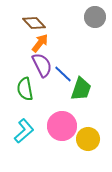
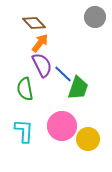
green trapezoid: moved 3 px left, 1 px up
cyan L-shape: rotated 45 degrees counterclockwise
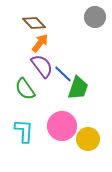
purple semicircle: moved 1 px down; rotated 10 degrees counterclockwise
green semicircle: rotated 25 degrees counterclockwise
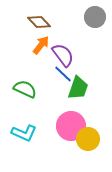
brown diamond: moved 5 px right, 1 px up
orange arrow: moved 1 px right, 2 px down
purple semicircle: moved 21 px right, 11 px up
green semicircle: rotated 150 degrees clockwise
pink circle: moved 9 px right
cyan L-shape: moved 2 px down; rotated 110 degrees clockwise
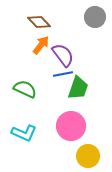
blue line: rotated 54 degrees counterclockwise
yellow circle: moved 17 px down
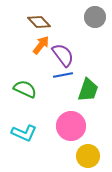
blue line: moved 1 px down
green trapezoid: moved 10 px right, 2 px down
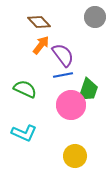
pink circle: moved 21 px up
yellow circle: moved 13 px left
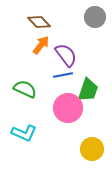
purple semicircle: moved 3 px right
pink circle: moved 3 px left, 3 px down
yellow circle: moved 17 px right, 7 px up
